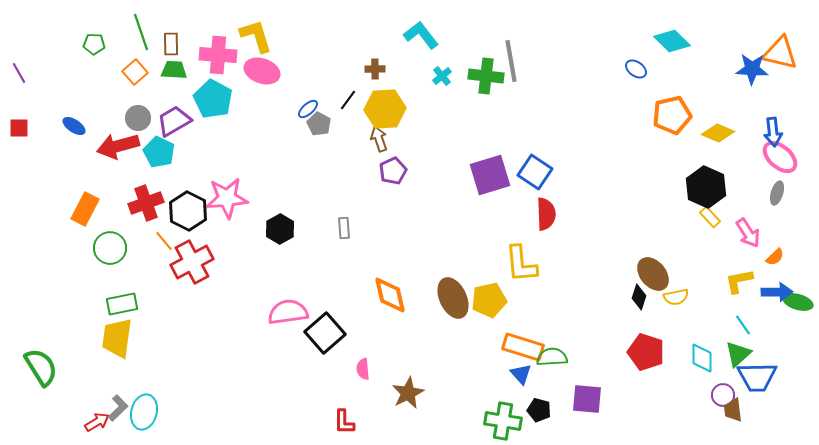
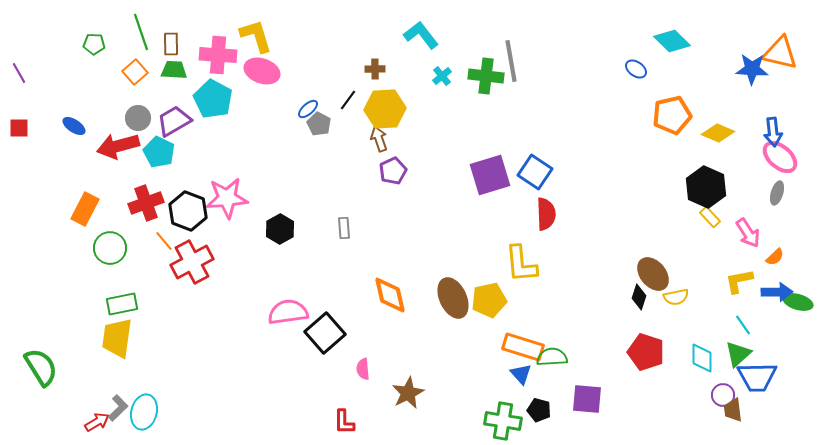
black hexagon at (188, 211): rotated 6 degrees counterclockwise
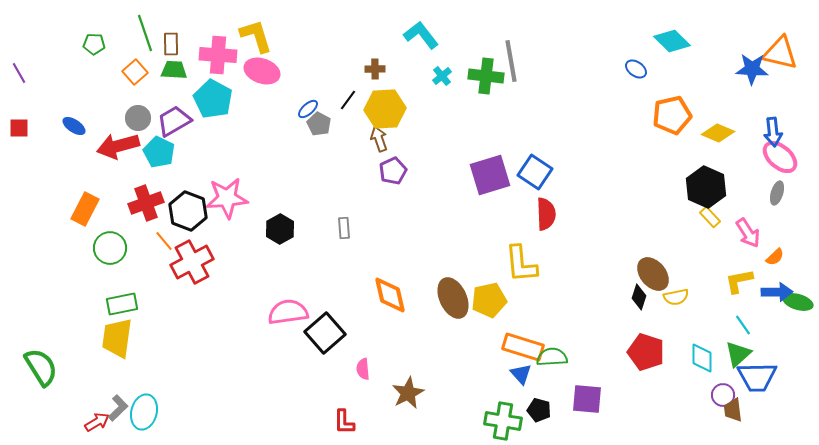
green line at (141, 32): moved 4 px right, 1 px down
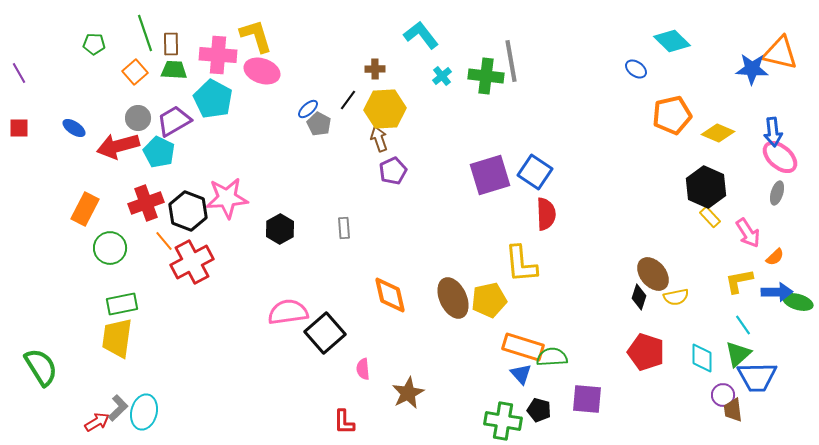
blue ellipse at (74, 126): moved 2 px down
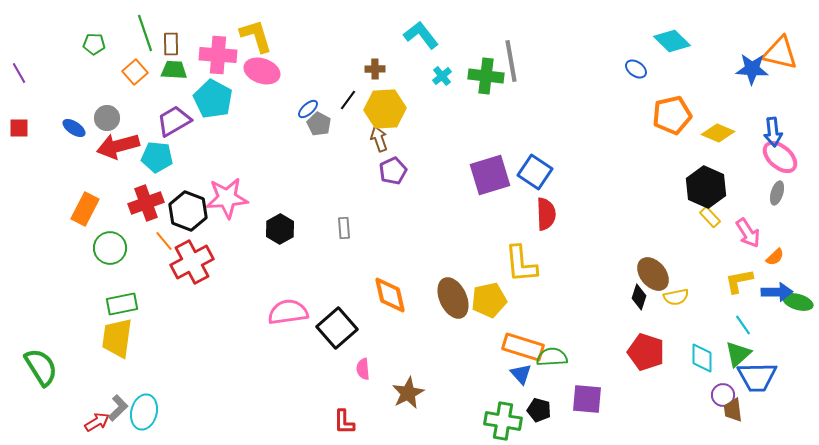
gray circle at (138, 118): moved 31 px left
cyan pentagon at (159, 152): moved 2 px left, 5 px down; rotated 20 degrees counterclockwise
black square at (325, 333): moved 12 px right, 5 px up
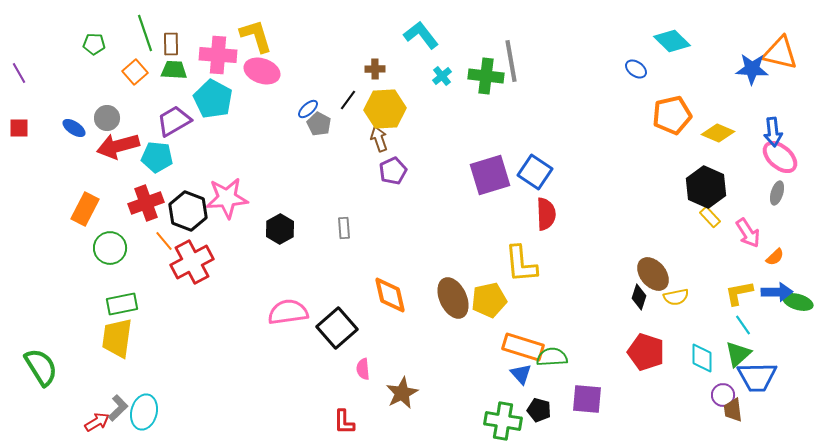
yellow L-shape at (739, 281): moved 12 px down
brown star at (408, 393): moved 6 px left
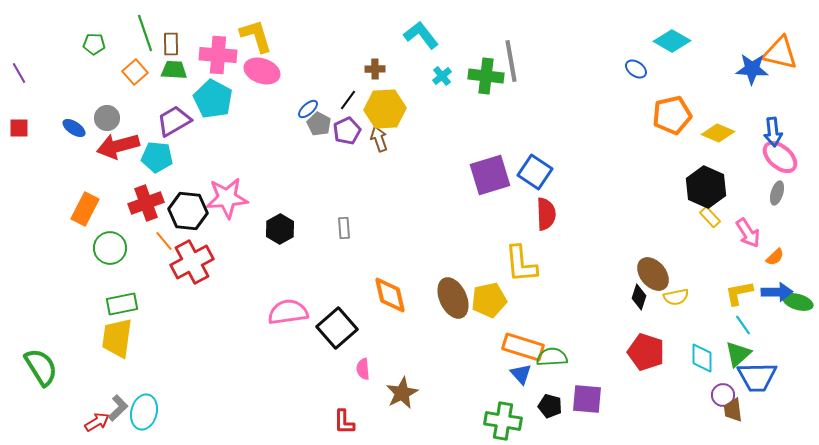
cyan diamond at (672, 41): rotated 15 degrees counterclockwise
purple pentagon at (393, 171): moved 46 px left, 40 px up
black hexagon at (188, 211): rotated 15 degrees counterclockwise
black pentagon at (539, 410): moved 11 px right, 4 px up
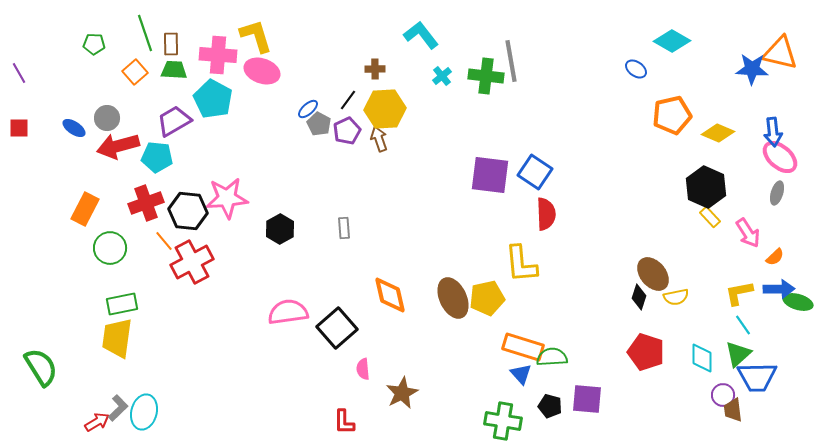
purple square at (490, 175): rotated 24 degrees clockwise
blue arrow at (777, 292): moved 2 px right, 3 px up
yellow pentagon at (489, 300): moved 2 px left, 2 px up
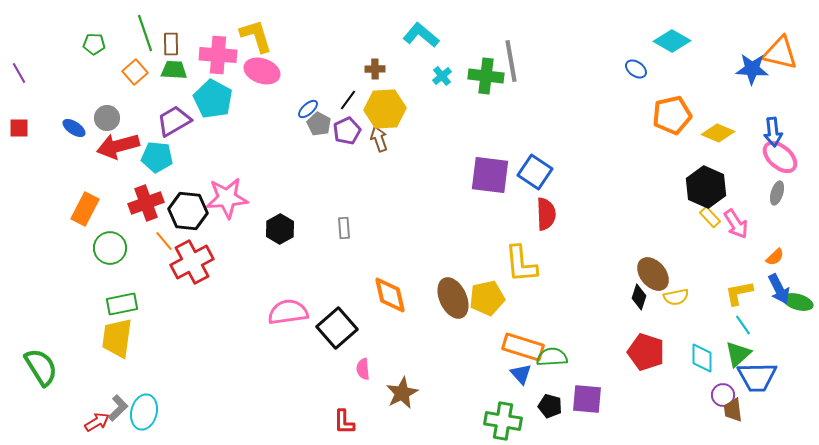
cyan L-shape at (421, 35): rotated 12 degrees counterclockwise
pink arrow at (748, 233): moved 12 px left, 9 px up
blue arrow at (779, 289): rotated 64 degrees clockwise
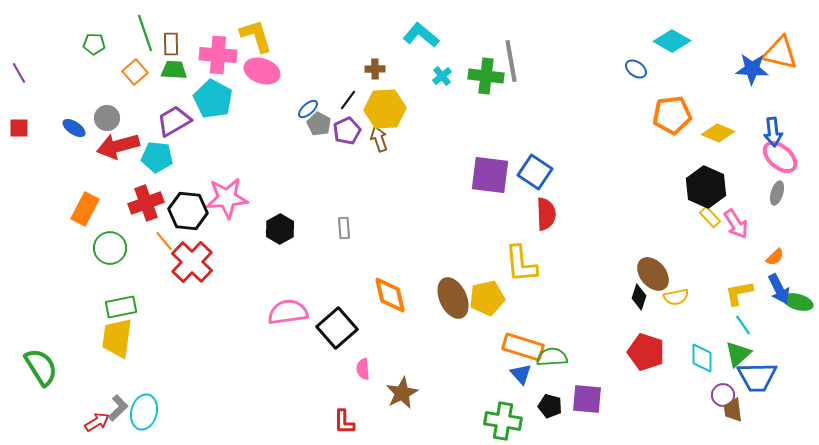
orange pentagon at (672, 115): rotated 6 degrees clockwise
red cross at (192, 262): rotated 18 degrees counterclockwise
green rectangle at (122, 304): moved 1 px left, 3 px down
